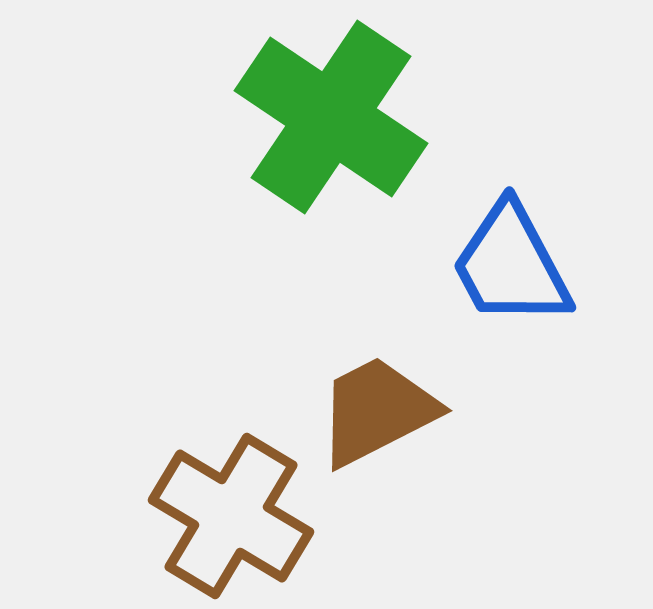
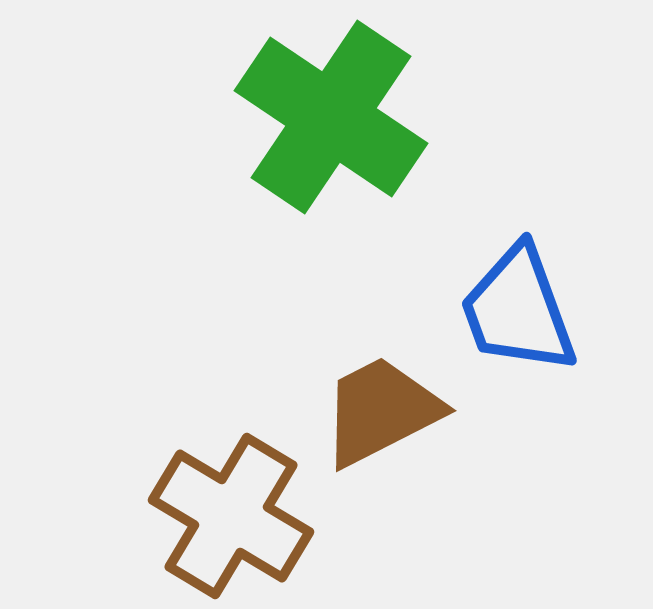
blue trapezoid: moved 7 px right, 45 px down; rotated 8 degrees clockwise
brown trapezoid: moved 4 px right
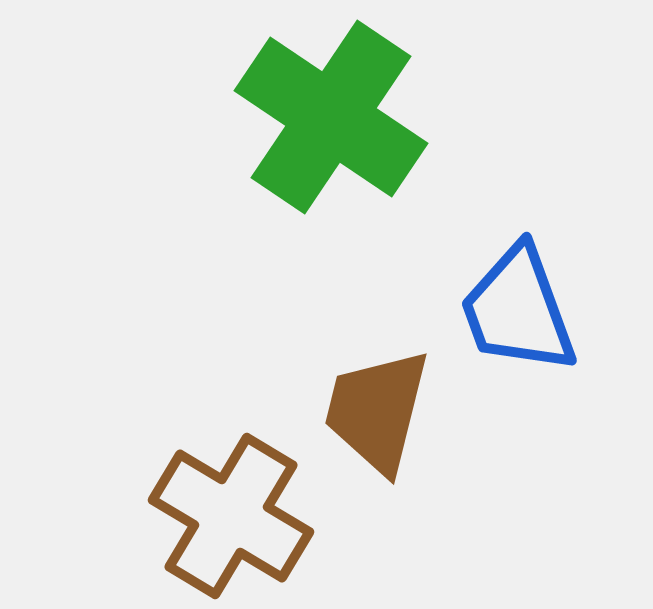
brown trapezoid: moved 4 px left; rotated 49 degrees counterclockwise
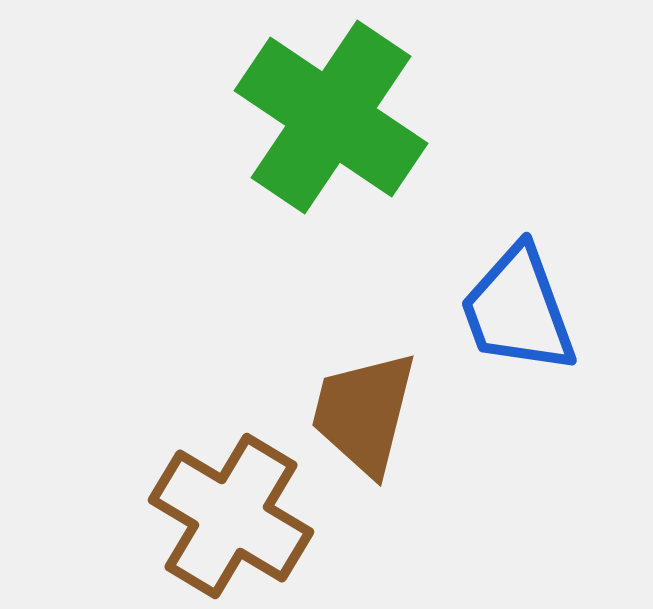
brown trapezoid: moved 13 px left, 2 px down
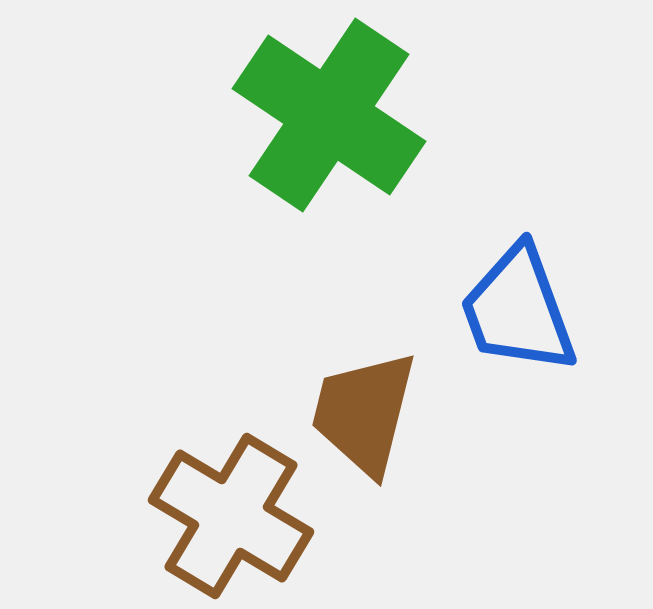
green cross: moved 2 px left, 2 px up
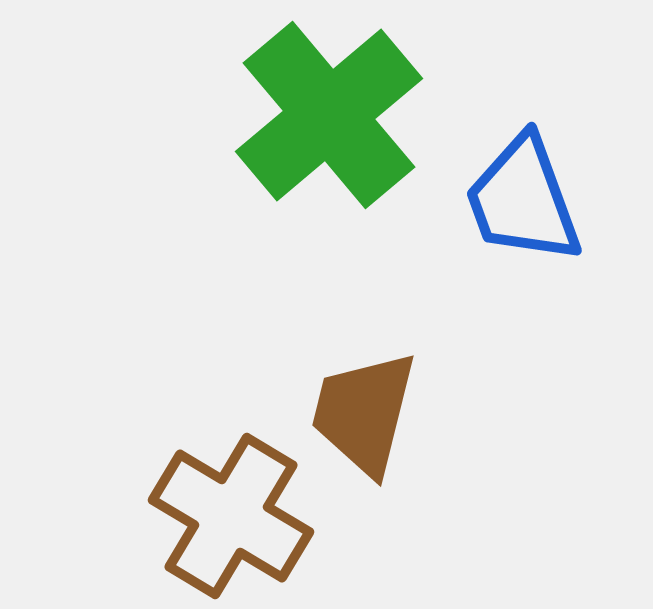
green cross: rotated 16 degrees clockwise
blue trapezoid: moved 5 px right, 110 px up
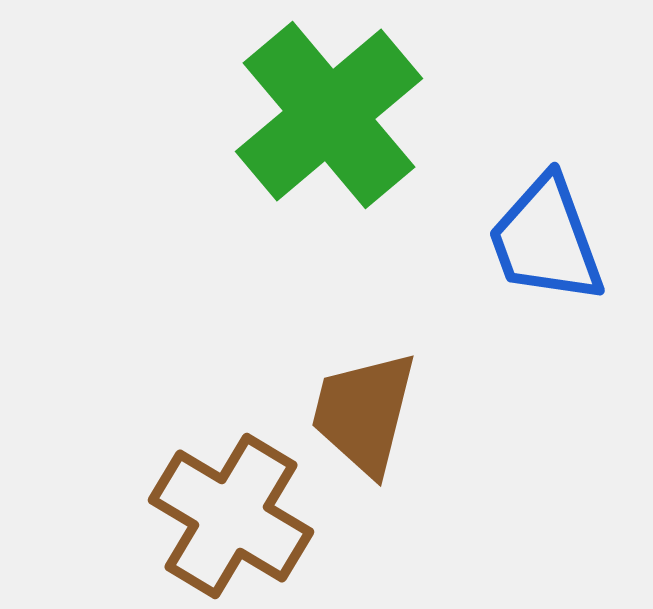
blue trapezoid: moved 23 px right, 40 px down
